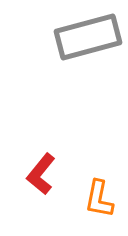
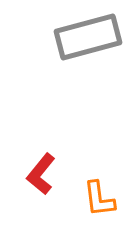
orange L-shape: rotated 18 degrees counterclockwise
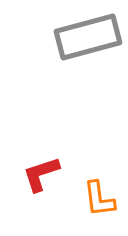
red L-shape: rotated 33 degrees clockwise
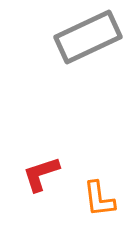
gray rectangle: rotated 10 degrees counterclockwise
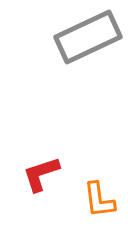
orange L-shape: moved 1 px down
